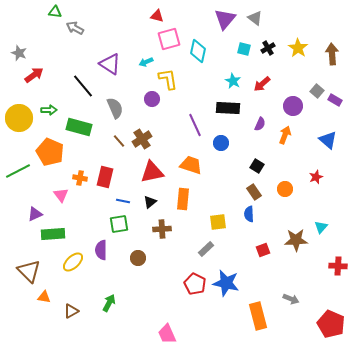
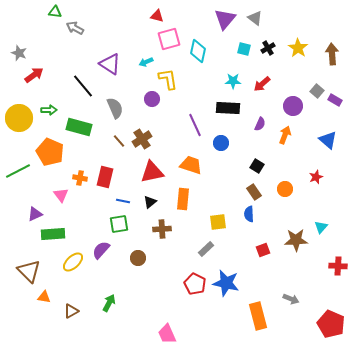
cyan star at (233, 81): rotated 28 degrees counterclockwise
purple semicircle at (101, 250): rotated 42 degrees clockwise
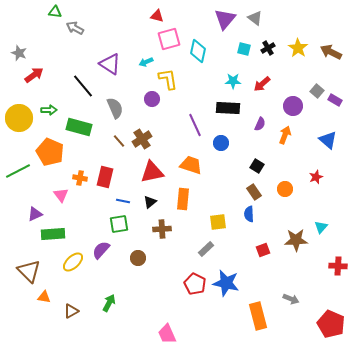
brown arrow at (332, 54): moved 1 px left, 2 px up; rotated 60 degrees counterclockwise
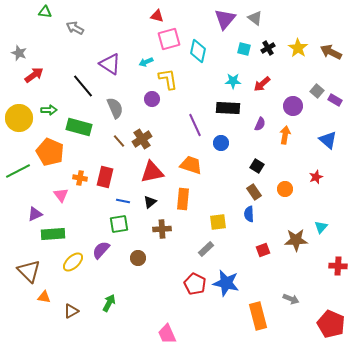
green triangle at (55, 12): moved 10 px left
orange arrow at (285, 135): rotated 12 degrees counterclockwise
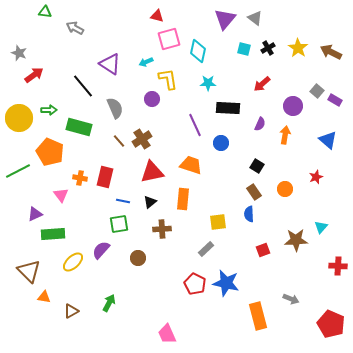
cyan star at (233, 81): moved 25 px left, 2 px down
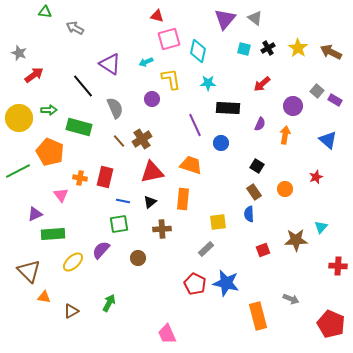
yellow L-shape at (168, 79): moved 3 px right
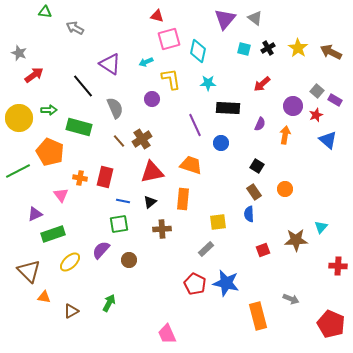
red star at (316, 177): moved 62 px up
green rectangle at (53, 234): rotated 15 degrees counterclockwise
brown circle at (138, 258): moved 9 px left, 2 px down
yellow ellipse at (73, 262): moved 3 px left
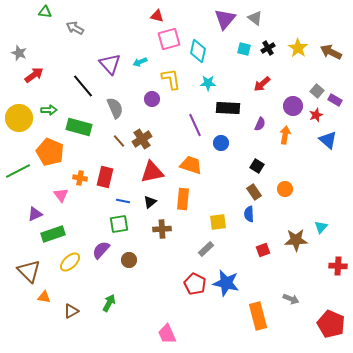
cyan arrow at (146, 62): moved 6 px left
purple triangle at (110, 64): rotated 15 degrees clockwise
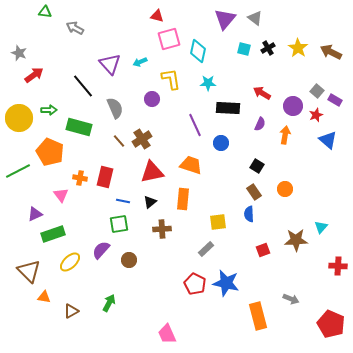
red arrow at (262, 84): moved 9 px down; rotated 72 degrees clockwise
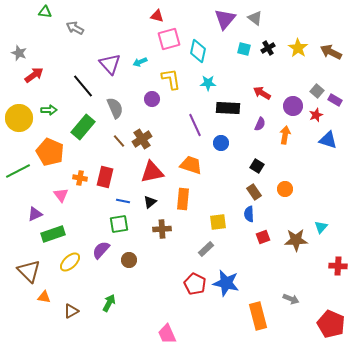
green rectangle at (79, 127): moved 4 px right; rotated 65 degrees counterclockwise
blue triangle at (328, 140): rotated 24 degrees counterclockwise
red square at (263, 250): moved 13 px up
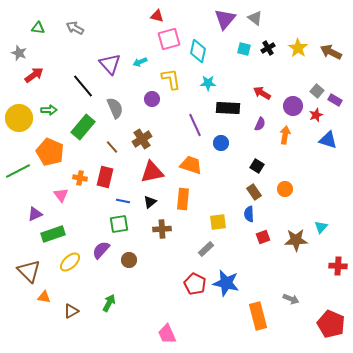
green triangle at (45, 12): moved 7 px left, 16 px down
brown line at (119, 141): moved 7 px left, 6 px down
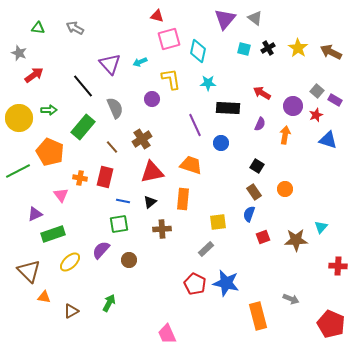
blue semicircle at (249, 214): rotated 21 degrees clockwise
